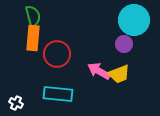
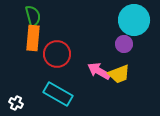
cyan rectangle: rotated 24 degrees clockwise
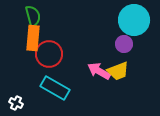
red circle: moved 8 px left
yellow trapezoid: moved 1 px left, 3 px up
cyan rectangle: moved 3 px left, 6 px up
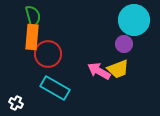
orange rectangle: moved 1 px left, 1 px up
red circle: moved 1 px left
yellow trapezoid: moved 2 px up
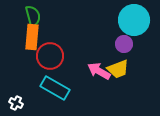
red circle: moved 2 px right, 2 px down
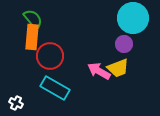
green semicircle: moved 3 px down; rotated 25 degrees counterclockwise
cyan circle: moved 1 px left, 2 px up
yellow trapezoid: moved 1 px up
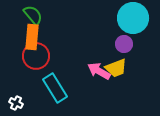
green semicircle: moved 4 px up
red circle: moved 14 px left
yellow trapezoid: moved 2 px left
cyan rectangle: rotated 28 degrees clockwise
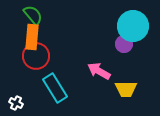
cyan circle: moved 8 px down
yellow trapezoid: moved 10 px right, 21 px down; rotated 20 degrees clockwise
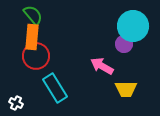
pink arrow: moved 3 px right, 5 px up
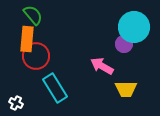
cyan circle: moved 1 px right, 1 px down
orange rectangle: moved 5 px left, 2 px down
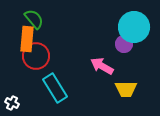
green semicircle: moved 1 px right, 4 px down
white cross: moved 4 px left
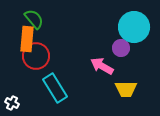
purple circle: moved 3 px left, 4 px down
